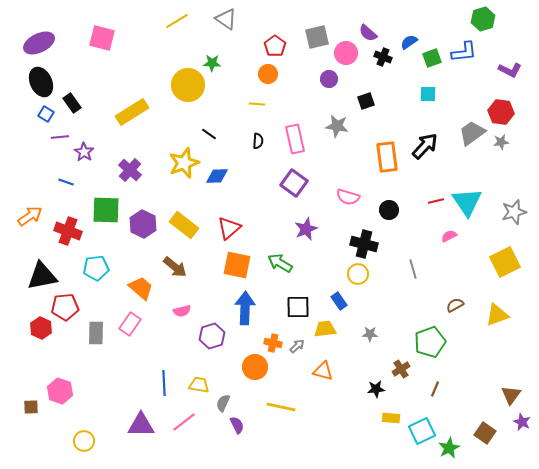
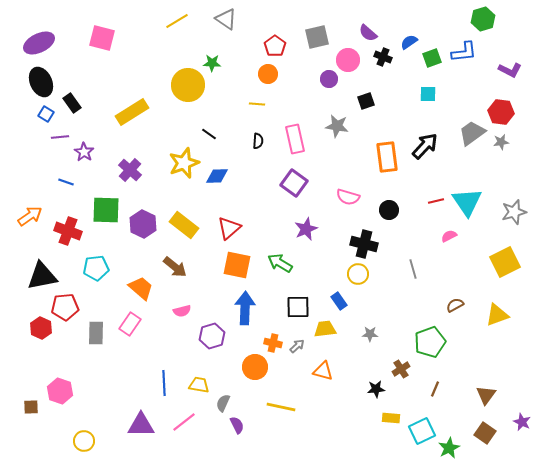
pink circle at (346, 53): moved 2 px right, 7 px down
brown triangle at (511, 395): moved 25 px left
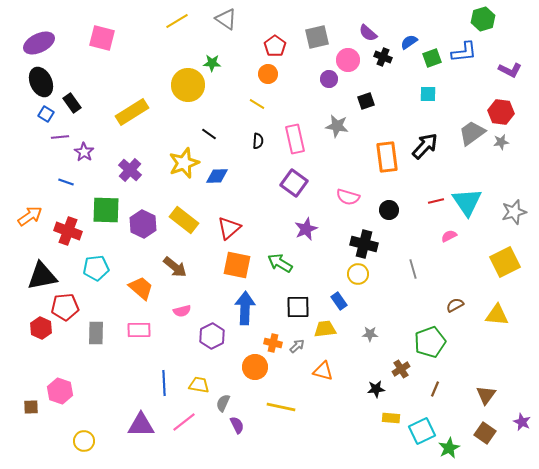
yellow line at (257, 104): rotated 28 degrees clockwise
yellow rectangle at (184, 225): moved 5 px up
yellow triangle at (497, 315): rotated 25 degrees clockwise
pink rectangle at (130, 324): moved 9 px right, 6 px down; rotated 55 degrees clockwise
purple hexagon at (212, 336): rotated 10 degrees counterclockwise
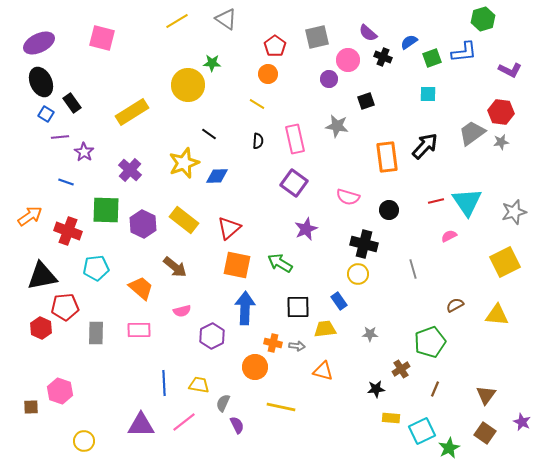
gray arrow at (297, 346): rotated 49 degrees clockwise
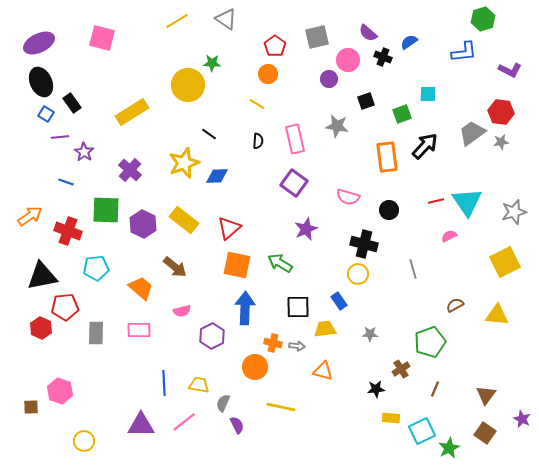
green square at (432, 58): moved 30 px left, 56 px down
purple star at (522, 422): moved 3 px up
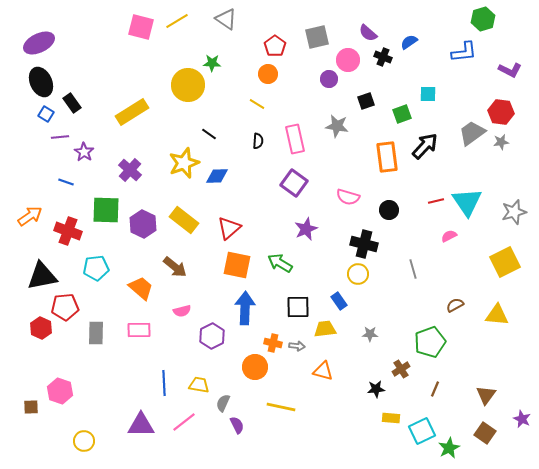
pink square at (102, 38): moved 39 px right, 11 px up
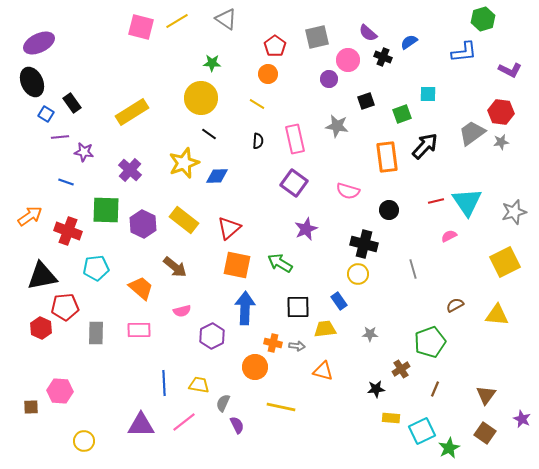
black ellipse at (41, 82): moved 9 px left
yellow circle at (188, 85): moved 13 px right, 13 px down
purple star at (84, 152): rotated 24 degrees counterclockwise
pink semicircle at (348, 197): moved 6 px up
pink hexagon at (60, 391): rotated 15 degrees counterclockwise
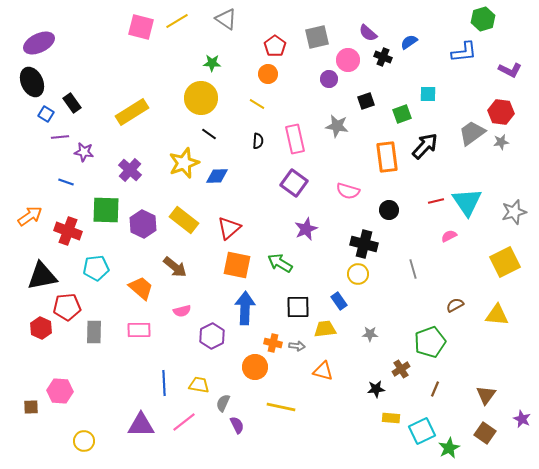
red pentagon at (65, 307): moved 2 px right
gray rectangle at (96, 333): moved 2 px left, 1 px up
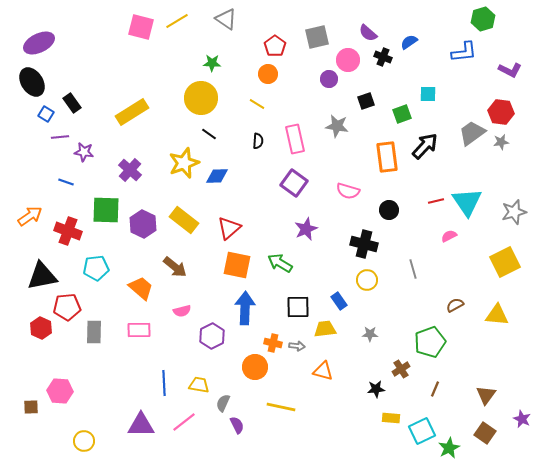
black ellipse at (32, 82): rotated 8 degrees counterclockwise
yellow circle at (358, 274): moved 9 px right, 6 px down
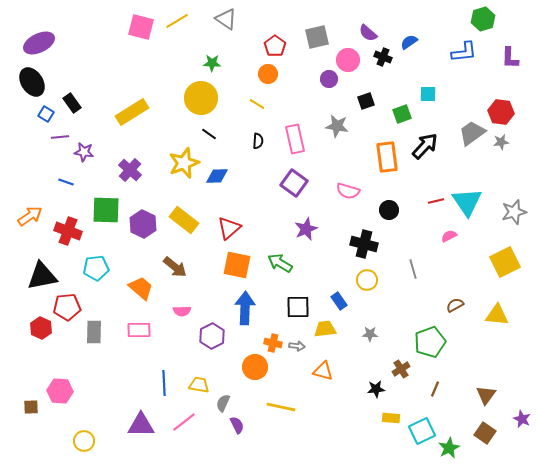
purple L-shape at (510, 70): moved 12 px up; rotated 65 degrees clockwise
pink semicircle at (182, 311): rotated 12 degrees clockwise
